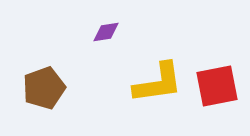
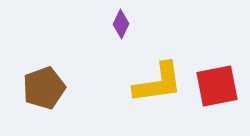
purple diamond: moved 15 px right, 8 px up; rotated 56 degrees counterclockwise
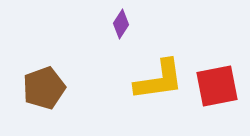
purple diamond: rotated 8 degrees clockwise
yellow L-shape: moved 1 px right, 3 px up
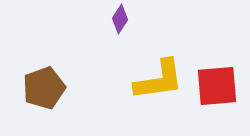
purple diamond: moved 1 px left, 5 px up
red square: rotated 6 degrees clockwise
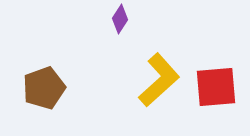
yellow L-shape: rotated 34 degrees counterclockwise
red square: moved 1 px left, 1 px down
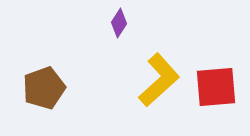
purple diamond: moved 1 px left, 4 px down
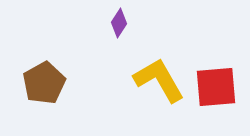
yellow L-shape: rotated 78 degrees counterclockwise
brown pentagon: moved 5 px up; rotated 9 degrees counterclockwise
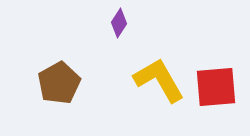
brown pentagon: moved 15 px right
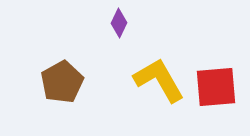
purple diamond: rotated 8 degrees counterclockwise
brown pentagon: moved 3 px right, 1 px up
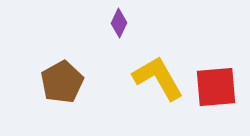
yellow L-shape: moved 1 px left, 2 px up
